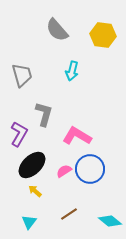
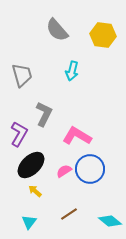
gray L-shape: rotated 10 degrees clockwise
black ellipse: moved 1 px left
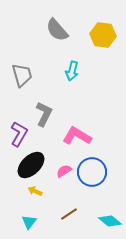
blue circle: moved 2 px right, 3 px down
yellow arrow: rotated 16 degrees counterclockwise
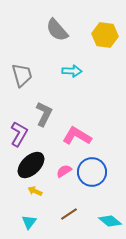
yellow hexagon: moved 2 px right
cyan arrow: rotated 102 degrees counterclockwise
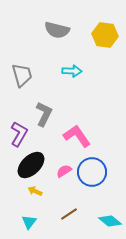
gray semicircle: rotated 35 degrees counterclockwise
pink L-shape: rotated 24 degrees clockwise
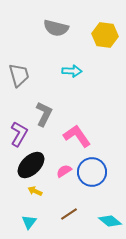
gray semicircle: moved 1 px left, 2 px up
gray trapezoid: moved 3 px left
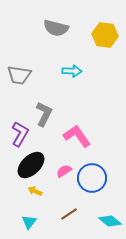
gray trapezoid: rotated 115 degrees clockwise
purple L-shape: moved 1 px right
blue circle: moved 6 px down
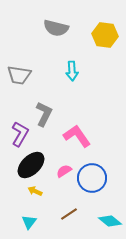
cyan arrow: rotated 84 degrees clockwise
